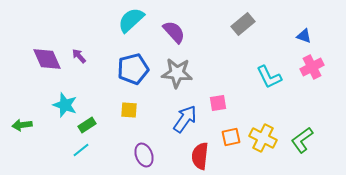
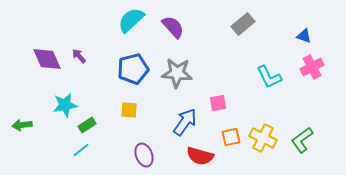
purple semicircle: moved 1 px left, 5 px up
cyan star: rotated 30 degrees counterclockwise
blue arrow: moved 3 px down
red semicircle: rotated 80 degrees counterclockwise
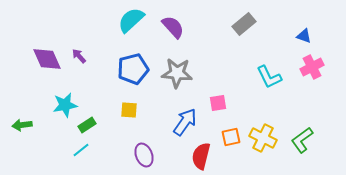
gray rectangle: moved 1 px right
red semicircle: moved 1 px right; rotated 88 degrees clockwise
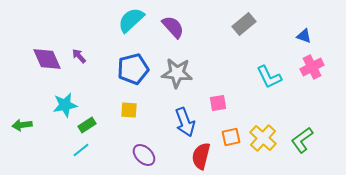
blue arrow: rotated 124 degrees clockwise
yellow cross: rotated 16 degrees clockwise
purple ellipse: rotated 25 degrees counterclockwise
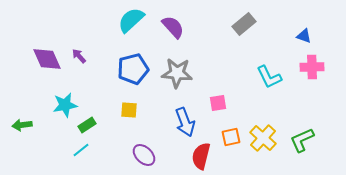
pink cross: rotated 25 degrees clockwise
green L-shape: rotated 12 degrees clockwise
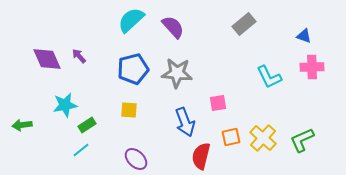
purple ellipse: moved 8 px left, 4 px down
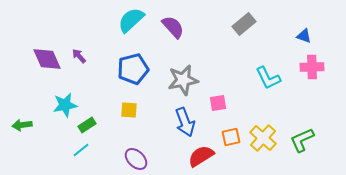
gray star: moved 6 px right, 7 px down; rotated 16 degrees counterclockwise
cyan L-shape: moved 1 px left, 1 px down
red semicircle: rotated 44 degrees clockwise
